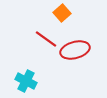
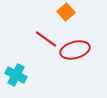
orange square: moved 4 px right, 1 px up
cyan cross: moved 10 px left, 6 px up
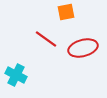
orange square: rotated 30 degrees clockwise
red ellipse: moved 8 px right, 2 px up
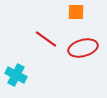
orange square: moved 10 px right; rotated 12 degrees clockwise
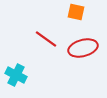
orange square: rotated 12 degrees clockwise
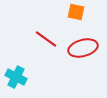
cyan cross: moved 2 px down
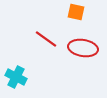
red ellipse: rotated 24 degrees clockwise
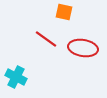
orange square: moved 12 px left
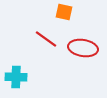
cyan cross: rotated 25 degrees counterclockwise
